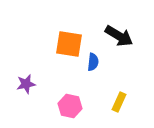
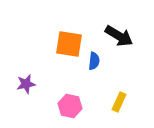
blue semicircle: moved 1 px right, 1 px up
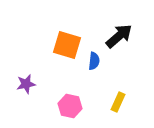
black arrow: rotated 72 degrees counterclockwise
orange square: moved 2 px left, 1 px down; rotated 8 degrees clockwise
yellow rectangle: moved 1 px left
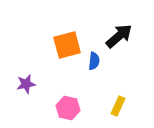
orange square: rotated 32 degrees counterclockwise
yellow rectangle: moved 4 px down
pink hexagon: moved 2 px left, 2 px down
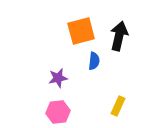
black arrow: rotated 36 degrees counterclockwise
orange square: moved 14 px right, 14 px up
purple star: moved 32 px right, 6 px up
pink hexagon: moved 10 px left, 4 px down; rotated 20 degrees counterclockwise
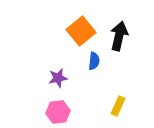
orange square: rotated 24 degrees counterclockwise
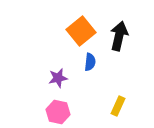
blue semicircle: moved 4 px left, 1 px down
pink hexagon: rotated 20 degrees clockwise
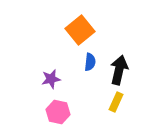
orange square: moved 1 px left, 1 px up
black arrow: moved 34 px down
purple star: moved 7 px left, 1 px down
yellow rectangle: moved 2 px left, 4 px up
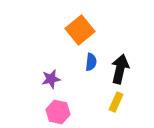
blue semicircle: moved 1 px right
black arrow: moved 1 px right, 1 px up
